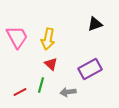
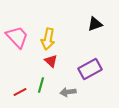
pink trapezoid: rotated 15 degrees counterclockwise
red triangle: moved 3 px up
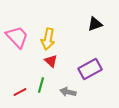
gray arrow: rotated 21 degrees clockwise
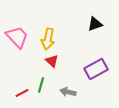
red triangle: moved 1 px right
purple rectangle: moved 6 px right
red line: moved 2 px right, 1 px down
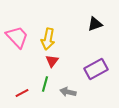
red triangle: rotated 24 degrees clockwise
green line: moved 4 px right, 1 px up
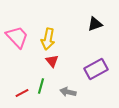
red triangle: rotated 16 degrees counterclockwise
green line: moved 4 px left, 2 px down
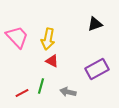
red triangle: rotated 24 degrees counterclockwise
purple rectangle: moved 1 px right
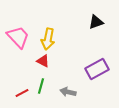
black triangle: moved 1 px right, 2 px up
pink trapezoid: moved 1 px right
red triangle: moved 9 px left
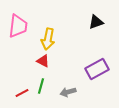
pink trapezoid: moved 11 px up; rotated 50 degrees clockwise
gray arrow: rotated 28 degrees counterclockwise
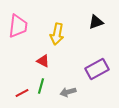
yellow arrow: moved 9 px right, 5 px up
